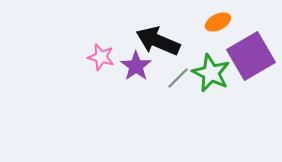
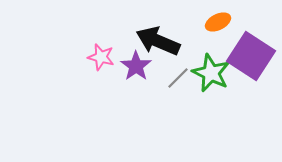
purple square: rotated 27 degrees counterclockwise
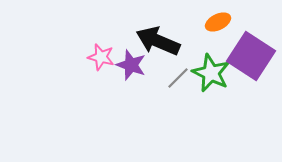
purple star: moved 5 px left, 1 px up; rotated 16 degrees counterclockwise
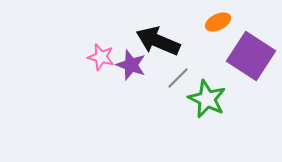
green star: moved 4 px left, 26 px down
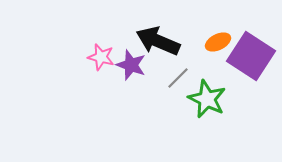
orange ellipse: moved 20 px down
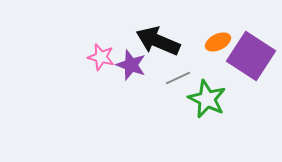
gray line: rotated 20 degrees clockwise
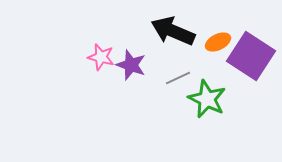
black arrow: moved 15 px right, 10 px up
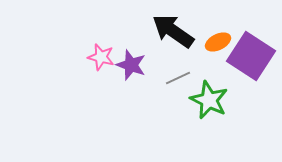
black arrow: rotated 12 degrees clockwise
green star: moved 2 px right, 1 px down
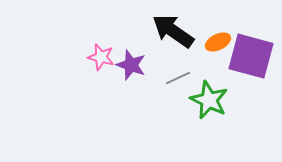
purple square: rotated 18 degrees counterclockwise
